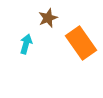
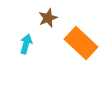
orange rectangle: rotated 12 degrees counterclockwise
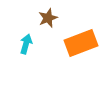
orange rectangle: rotated 64 degrees counterclockwise
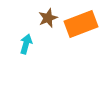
orange rectangle: moved 19 px up
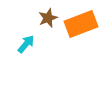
cyan arrow: rotated 24 degrees clockwise
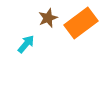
orange rectangle: moved 1 px up; rotated 16 degrees counterclockwise
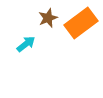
cyan arrow: rotated 12 degrees clockwise
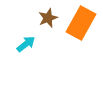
orange rectangle: rotated 24 degrees counterclockwise
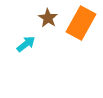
brown star: rotated 18 degrees counterclockwise
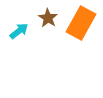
cyan arrow: moved 7 px left, 13 px up
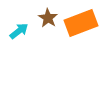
orange rectangle: rotated 40 degrees clockwise
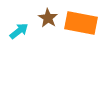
orange rectangle: rotated 32 degrees clockwise
